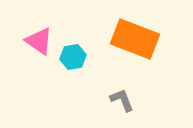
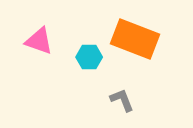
pink triangle: rotated 16 degrees counterclockwise
cyan hexagon: moved 16 px right; rotated 10 degrees clockwise
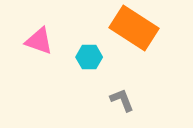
orange rectangle: moved 1 px left, 11 px up; rotated 12 degrees clockwise
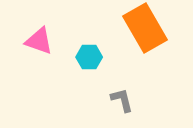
orange rectangle: moved 11 px right; rotated 27 degrees clockwise
gray L-shape: rotated 8 degrees clockwise
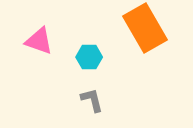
gray L-shape: moved 30 px left
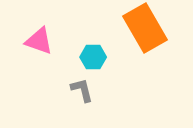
cyan hexagon: moved 4 px right
gray L-shape: moved 10 px left, 10 px up
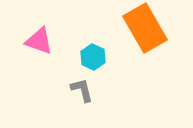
cyan hexagon: rotated 25 degrees clockwise
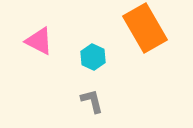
pink triangle: rotated 8 degrees clockwise
gray L-shape: moved 10 px right, 11 px down
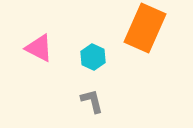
orange rectangle: rotated 54 degrees clockwise
pink triangle: moved 7 px down
